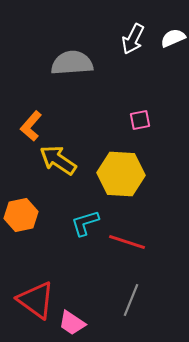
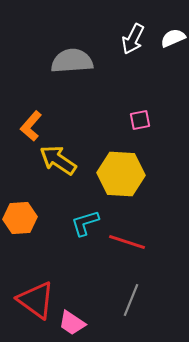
gray semicircle: moved 2 px up
orange hexagon: moved 1 px left, 3 px down; rotated 8 degrees clockwise
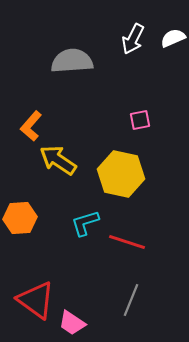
yellow hexagon: rotated 9 degrees clockwise
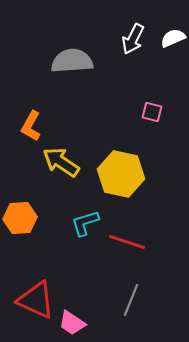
pink square: moved 12 px right, 8 px up; rotated 25 degrees clockwise
orange L-shape: rotated 12 degrees counterclockwise
yellow arrow: moved 3 px right, 2 px down
red triangle: rotated 12 degrees counterclockwise
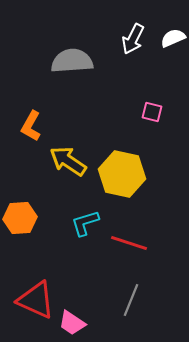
yellow arrow: moved 7 px right, 1 px up
yellow hexagon: moved 1 px right
red line: moved 2 px right, 1 px down
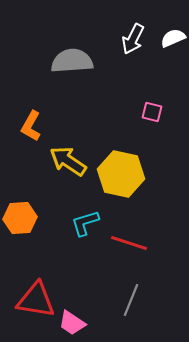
yellow hexagon: moved 1 px left
red triangle: rotated 15 degrees counterclockwise
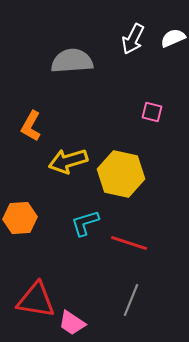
yellow arrow: rotated 51 degrees counterclockwise
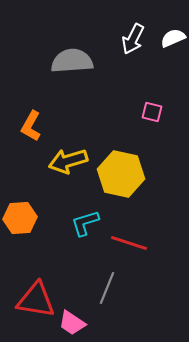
gray line: moved 24 px left, 12 px up
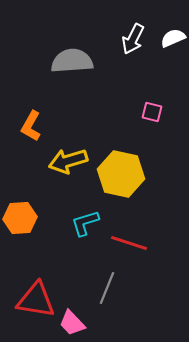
pink trapezoid: rotated 12 degrees clockwise
